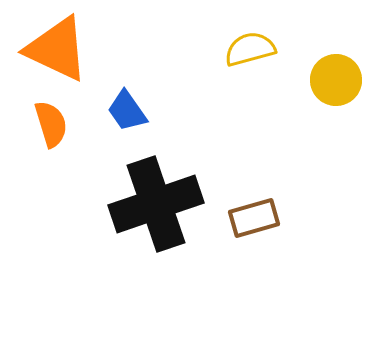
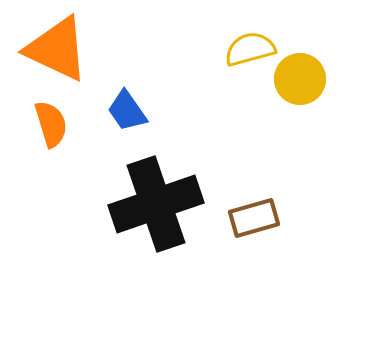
yellow circle: moved 36 px left, 1 px up
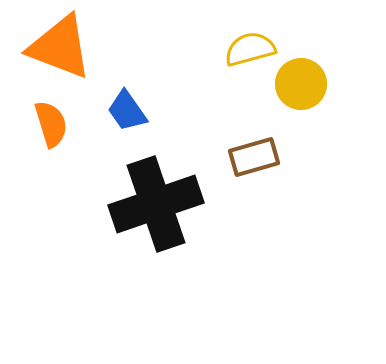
orange triangle: moved 3 px right, 2 px up; rotated 4 degrees counterclockwise
yellow circle: moved 1 px right, 5 px down
brown rectangle: moved 61 px up
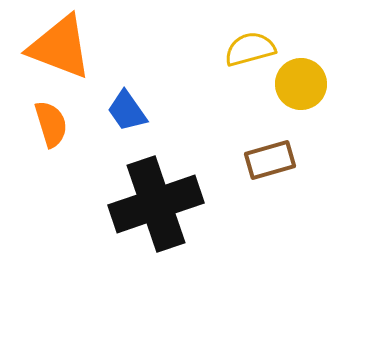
brown rectangle: moved 16 px right, 3 px down
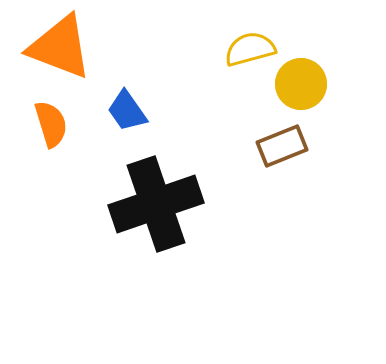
brown rectangle: moved 12 px right, 14 px up; rotated 6 degrees counterclockwise
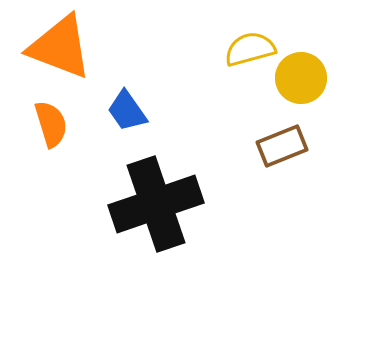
yellow circle: moved 6 px up
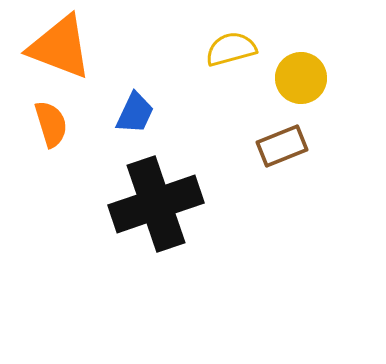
yellow semicircle: moved 19 px left
blue trapezoid: moved 8 px right, 2 px down; rotated 120 degrees counterclockwise
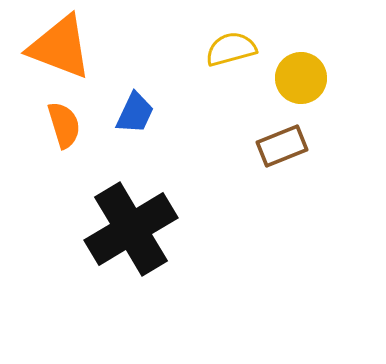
orange semicircle: moved 13 px right, 1 px down
black cross: moved 25 px left, 25 px down; rotated 12 degrees counterclockwise
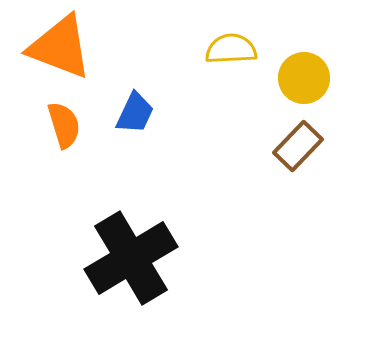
yellow semicircle: rotated 12 degrees clockwise
yellow circle: moved 3 px right
brown rectangle: moved 16 px right; rotated 24 degrees counterclockwise
black cross: moved 29 px down
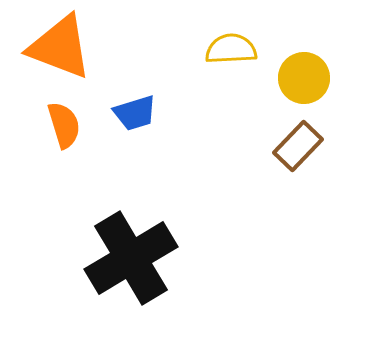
blue trapezoid: rotated 48 degrees clockwise
